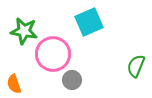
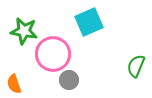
gray circle: moved 3 px left
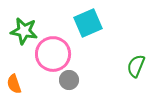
cyan square: moved 1 px left, 1 px down
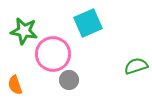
green semicircle: rotated 50 degrees clockwise
orange semicircle: moved 1 px right, 1 px down
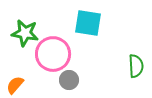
cyan square: rotated 32 degrees clockwise
green star: moved 1 px right, 2 px down
green semicircle: rotated 105 degrees clockwise
orange semicircle: rotated 60 degrees clockwise
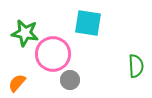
gray circle: moved 1 px right
orange semicircle: moved 2 px right, 2 px up
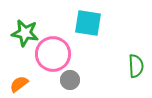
orange semicircle: moved 2 px right, 1 px down; rotated 12 degrees clockwise
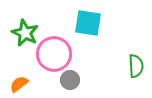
green star: rotated 16 degrees clockwise
pink circle: moved 1 px right
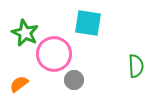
gray circle: moved 4 px right
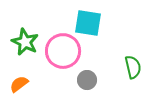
green star: moved 9 px down
pink circle: moved 9 px right, 3 px up
green semicircle: moved 3 px left, 1 px down; rotated 10 degrees counterclockwise
gray circle: moved 13 px right
